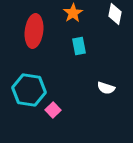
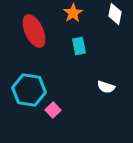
red ellipse: rotated 32 degrees counterclockwise
white semicircle: moved 1 px up
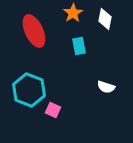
white diamond: moved 10 px left, 5 px down
cyan hexagon: rotated 12 degrees clockwise
pink square: rotated 21 degrees counterclockwise
